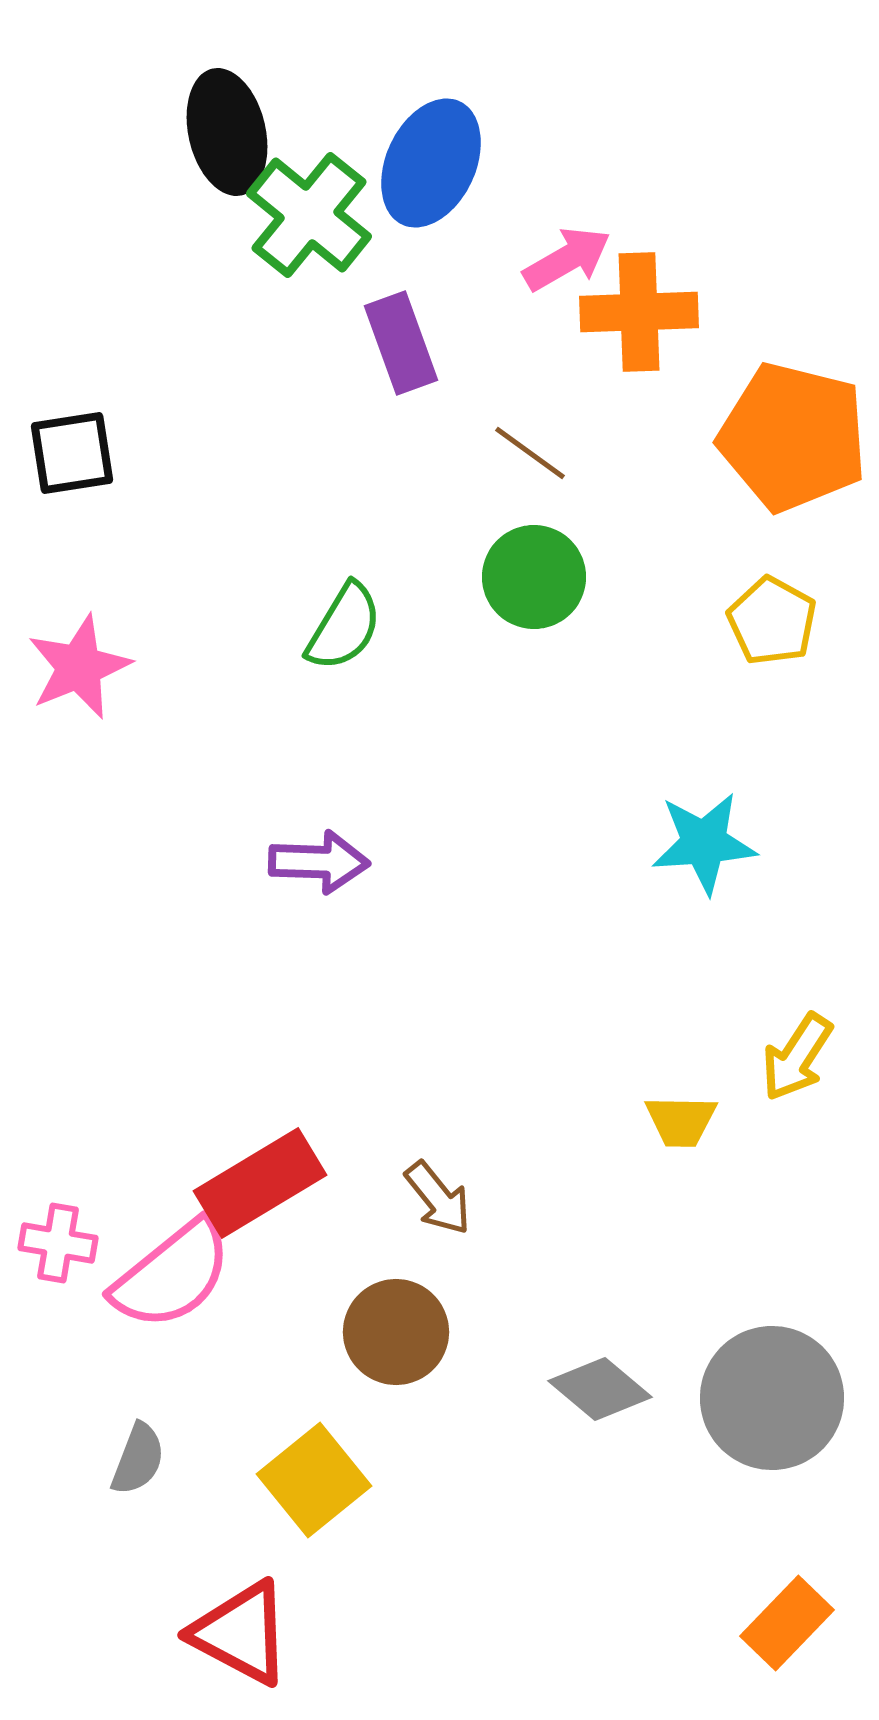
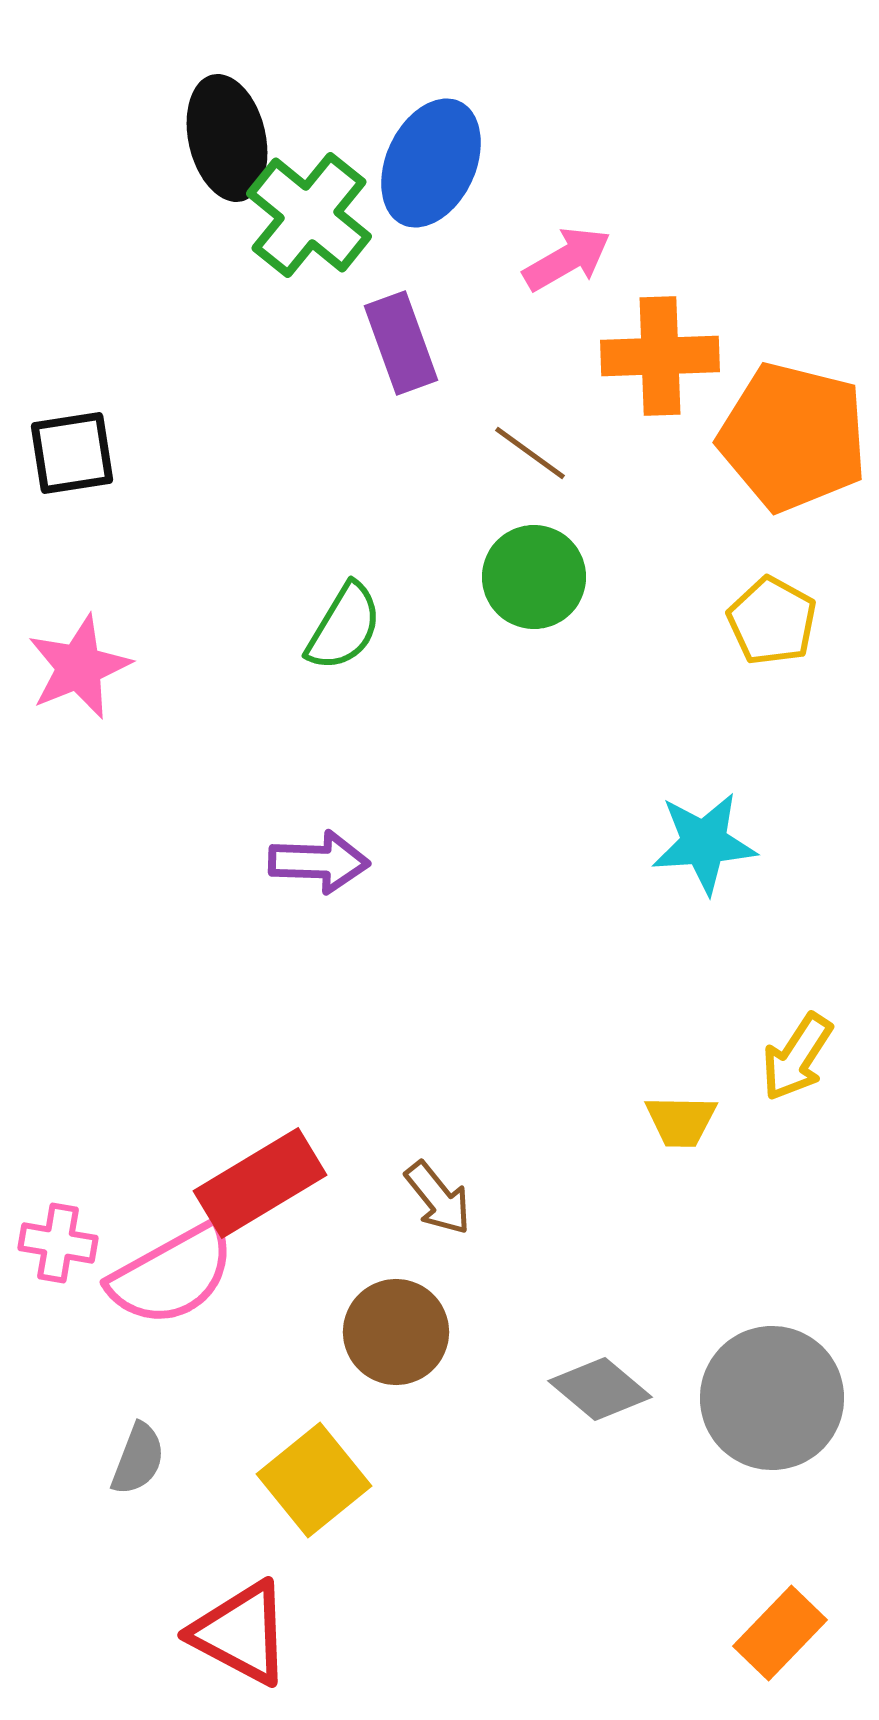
black ellipse: moved 6 px down
orange cross: moved 21 px right, 44 px down
pink semicircle: rotated 10 degrees clockwise
orange rectangle: moved 7 px left, 10 px down
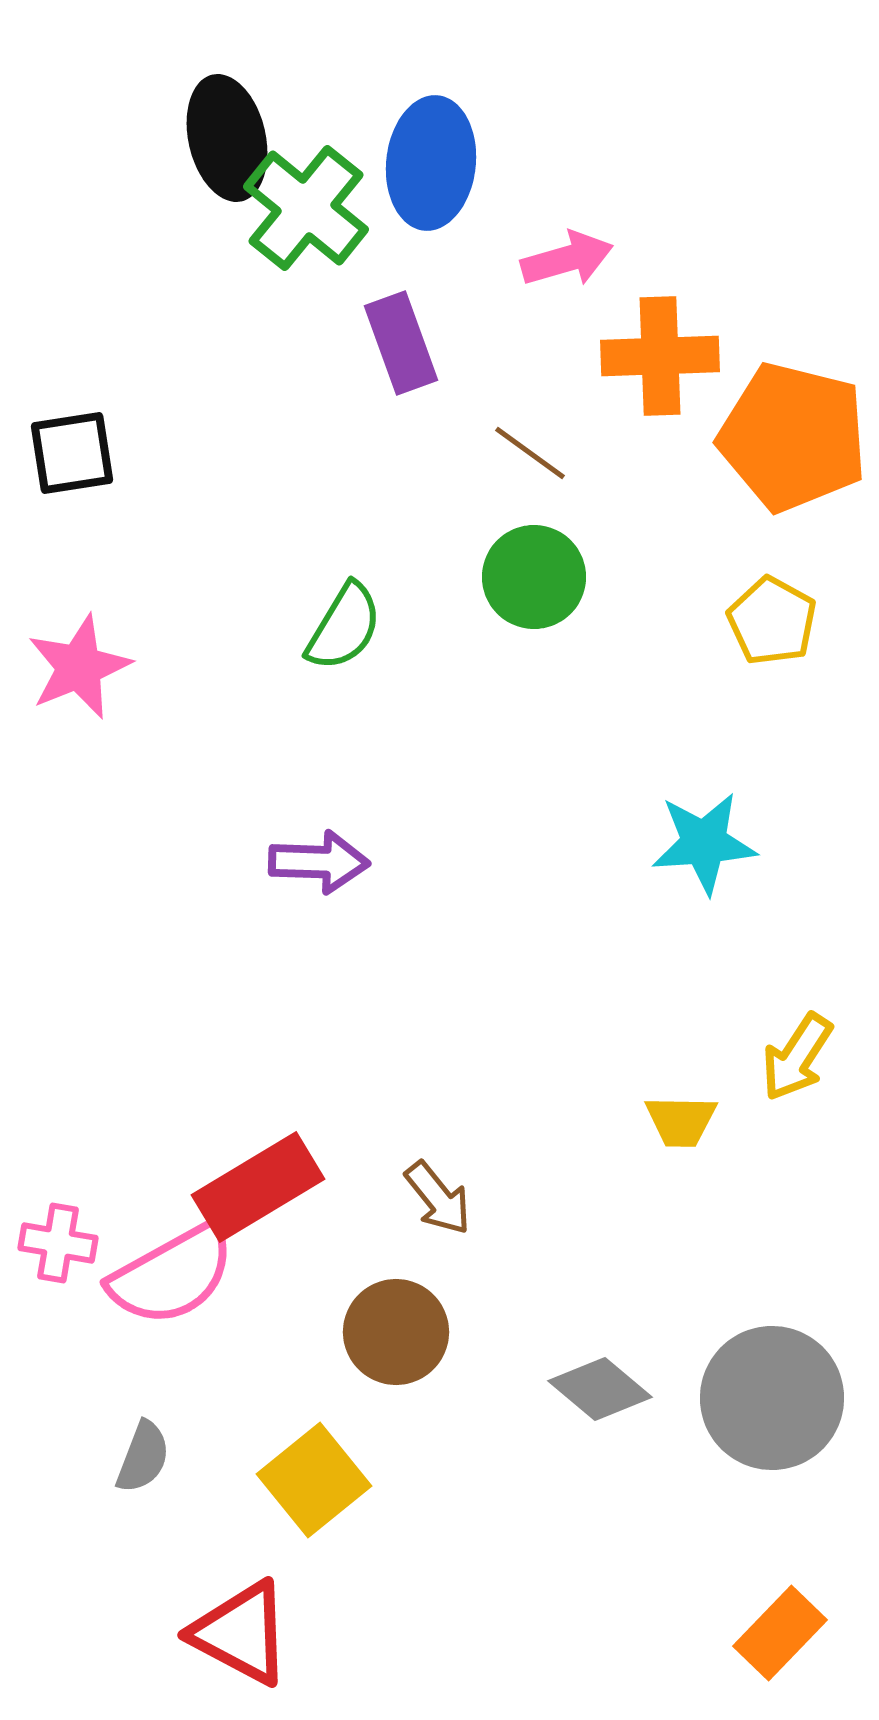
blue ellipse: rotated 19 degrees counterclockwise
green cross: moved 3 px left, 7 px up
pink arrow: rotated 14 degrees clockwise
red rectangle: moved 2 px left, 4 px down
gray semicircle: moved 5 px right, 2 px up
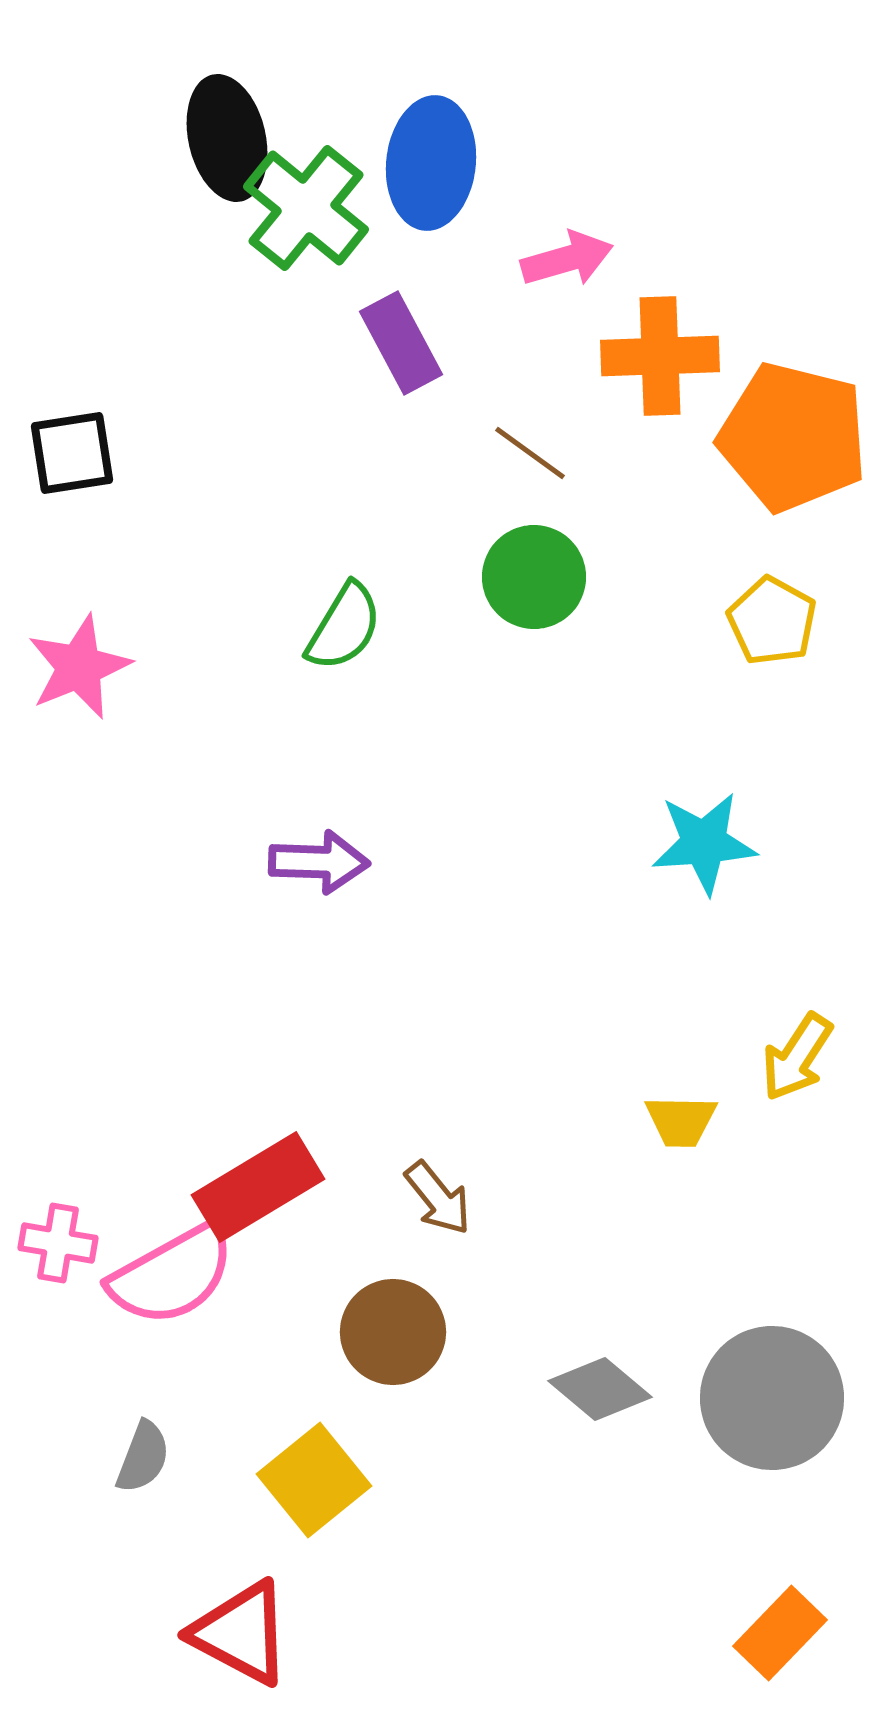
purple rectangle: rotated 8 degrees counterclockwise
brown circle: moved 3 px left
